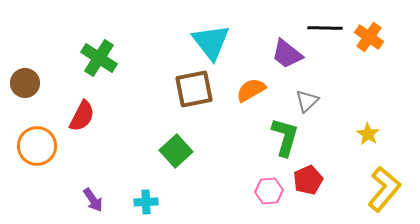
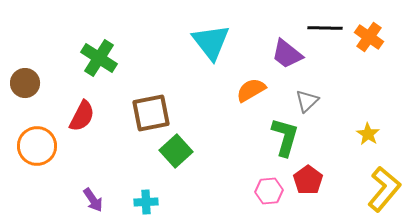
brown square: moved 43 px left, 24 px down
red pentagon: rotated 12 degrees counterclockwise
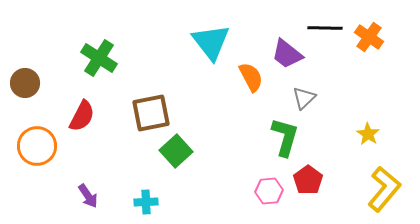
orange semicircle: moved 13 px up; rotated 92 degrees clockwise
gray triangle: moved 3 px left, 3 px up
purple arrow: moved 5 px left, 4 px up
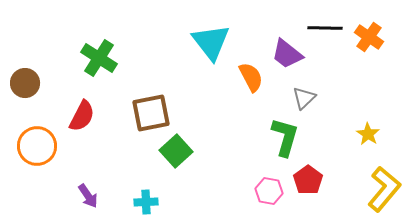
pink hexagon: rotated 16 degrees clockwise
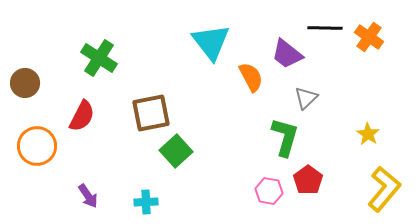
gray triangle: moved 2 px right
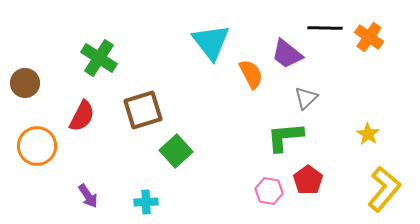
orange semicircle: moved 3 px up
brown square: moved 8 px left, 3 px up; rotated 6 degrees counterclockwise
green L-shape: rotated 111 degrees counterclockwise
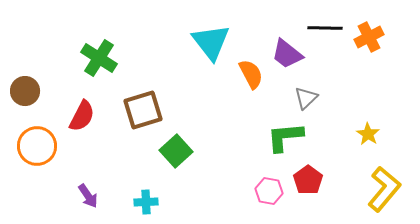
orange cross: rotated 28 degrees clockwise
brown circle: moved 8 px down
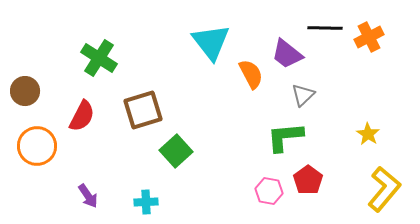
gray triangle: moved 3 px left, 3 px up
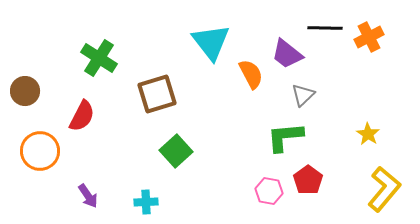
brown square: moved 14 px right, 16 px up
orange circle: moved 3 px right, 5 px down
